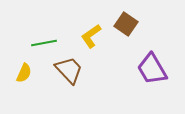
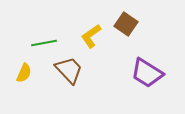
purple trapezoid: moved 5 px left, 4 px down; rotated 28 degrees counterclockwise
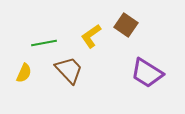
brown square: moved 1 px down
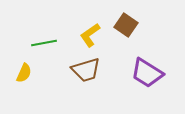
yellow L-shape: moved 1 px left, 1 px up
brown trapezoid: moved 17 px right; rotated 116 degrees clockwise
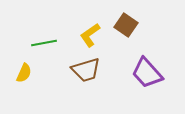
purple trapezoid: rotated 16 degrees clockwise
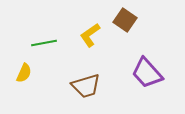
brown square: moved 1 px left, 5 px up
brown trapezoid: moved 16 px down
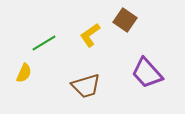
green line: rotated 20 degrees counterclockwise
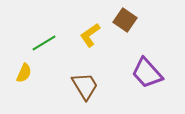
brown trapezoid: moved 1 px left; rotated 104 degrees counterclockwise
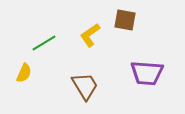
brown square: rotated 25 degrees counterclockwise
purple trapezoid: rotated 44 degrees counterclockwise
